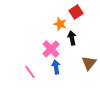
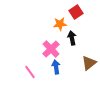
orange star: rotated 24 degrees counterclockwise
brown triangle: rotated 14 degrees clockwise
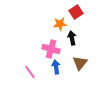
pink cross: rotated 30 degrees counterclockwise
brown triangle: moved 9 px left; rotated 14 degrees counterclockwise
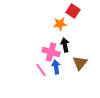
red square: moved 3 px left, 1 px up; rotated 24 degrees counterclockwise
black arrow: moved 7 px left, 7 px down
pink cross: moved 3 px down
pink line: moved 11 px right, 2 px up
